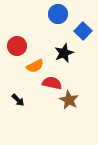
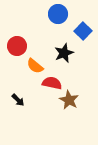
orange semicircle: rotated 66 degrees clockwise
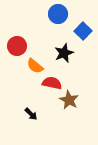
black arrow: moved 13 px right, 14 px down
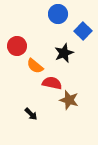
brown star: rotated 12 degrees counterclockwise
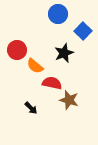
red circle: moved 4 px down
black arrow: moved 6 px up
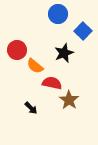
brown star: rotated 18 degrees clockwise
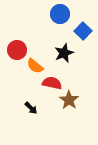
blue circle: moved 2 px right
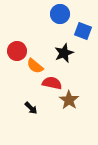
blue square: rotated 24 degrees counterclockwise
red circle: moved 1 px down
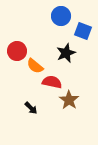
blue circle: moved 1 px right, 2 px down
black star: moved 2 px right
red semicircle: moved 1 px up
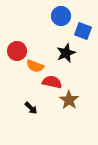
orange semicircle: rotated 18 degrees counterclockwise
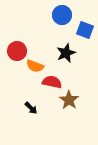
blue circle: moved 1 px right, 1 px up
blue square: moved 2 px right, 1 px up
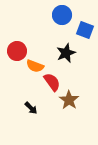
red semicircle: rotated 42 degrees clockwise
